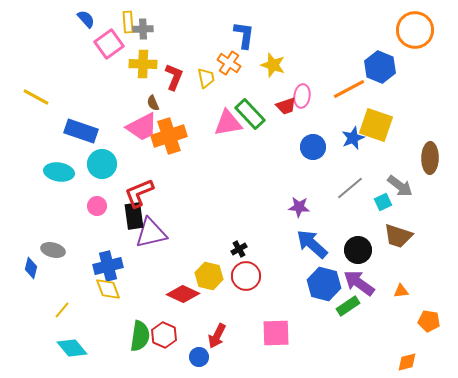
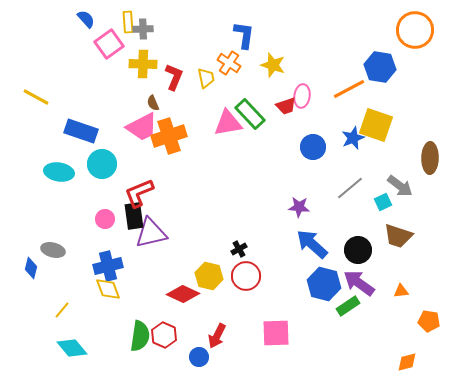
blue hexagon at (380, 67): rotated 12 degrees counterclockwise
pink circle at (97, 206): moved 8 px right, 13 px down
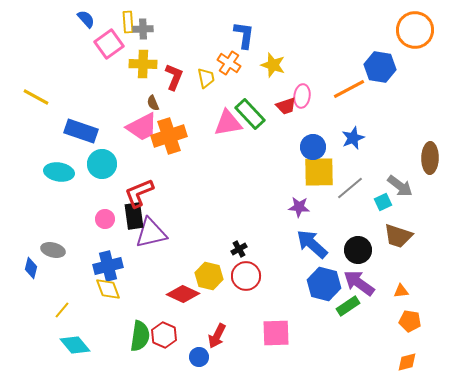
yellow square at (376, 125): moved 57 px left, 47 px down; rotated 20 degrees counterclockwise
orange pentagon at (429, 321): moved 19 px left
cyan diamond at (72, 348): moved 3 px right, 3 px up
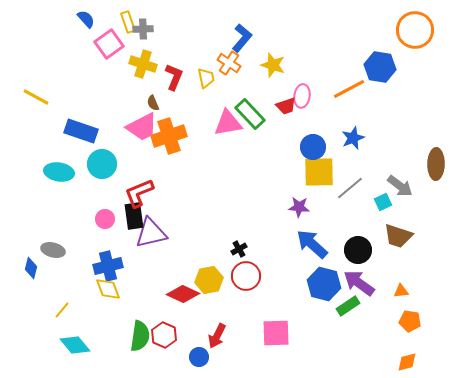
yellow rectangle at (128, 22): rotated 15 degrees counterclockwise
blue L-shape at (244, 35): moved 2 px left, 3 px down; rotated 32 degrees clockwise
yellow cross at (143, 64): rotated 16 degrees clockwise
brown ellipse at (430, 158): moved 6 px right, 6 px down
yellow hexagon at (209, 276): moved 4 px down; rotated 24 degrees counterclockwise
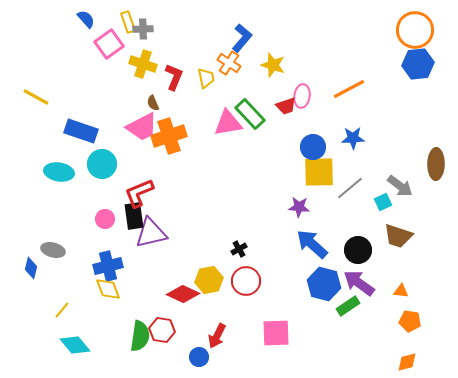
blue hexagon at (380, 67): moved 38 px right, 3 px up; rotated 16 degrees counterclockwise
blue star at (353, 138): rotated 20 degrees clockwise
red circle at (246, 276): moved 5 px down
orange triangle at (401, 291): rotated 14 degrees clockwise
red hexagon at (164, 335): moved 2 px left, 5 px up; rotated 15 degrees counterclockwise
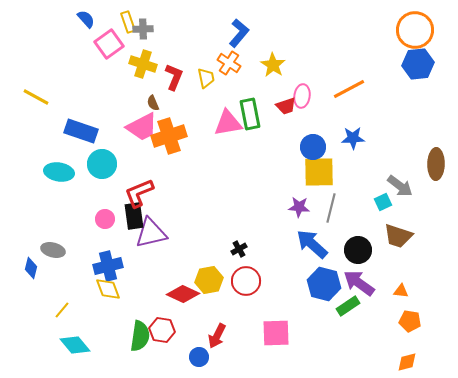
blue L-shape at (242, 38): moved 3 px left, 5 px up
yellow star at (273, 65): rotated 15 degrees clockwise
green rectangle at (250, 114): rotated 32 degrees clockwise
gray line at (350, 188): moved 19 px left, 20 px down; rotated 36 degrees counterclockwise
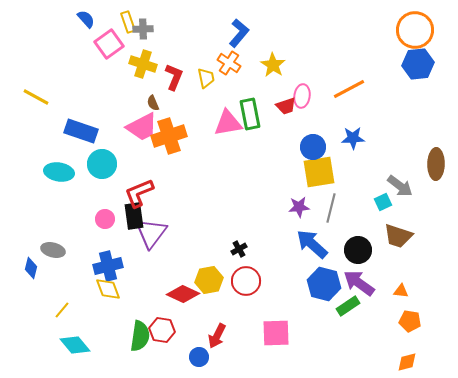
yellow square at (319, 172): rotated 8 degrees counterclockwise
purple star at (299, 207): rotated 10 degrees counterclockwise
purple triangle at (151, 233): rotated 40 degrees counterclockwise
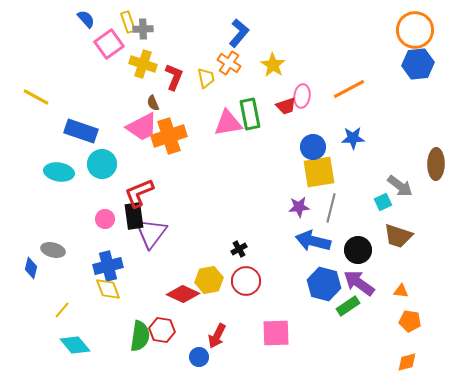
blue arrow at (312, 244): moved 1 px right, 3 px up; rotated 28 degrees counterclockwise
